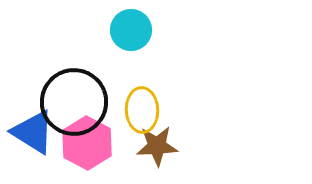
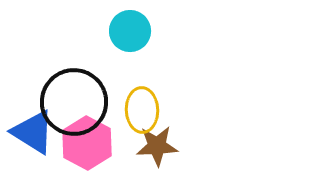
cyan circle: moved 1 px left, 1 px down
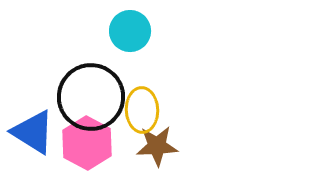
black circle: moved 17 px right, 5 px up
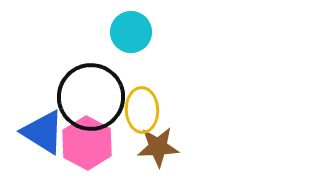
cyan circle: moved 1 px right, 1 px down
blue triangle: moved 10 px right
brown star: moved 1 px right, 1 px down
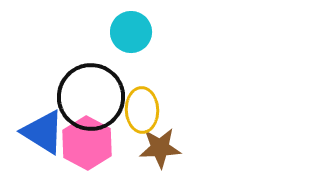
brown star: moved 2 px right, 1 px down
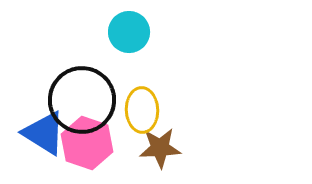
cyan circle: moved 2 px left
black circle: moved 9 px left, 3 px down
blue triangle: moved 1 px right, 1 px down
pink hexagon: rotated 9 degrees counterclockwise
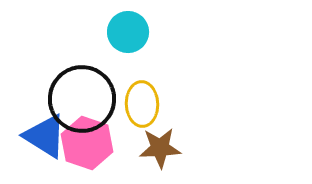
cyan circle: moved 1 px left
black circle: moved 1 px up
yellow ellipse: moved 6 px up
blue triangle: moved 1 px right, 3 px down
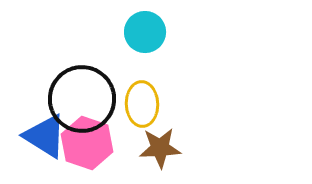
cyan circle: moved 17 px right
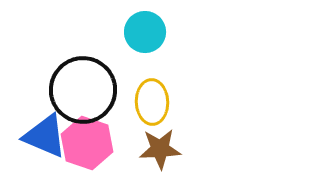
black circle: moved 1 px right, 9 px up
yellow ellipse: moved 10 px right, 2 px up
blue triangle: rotated 9 degrees counterclockwise
brown star: moved 1 px down
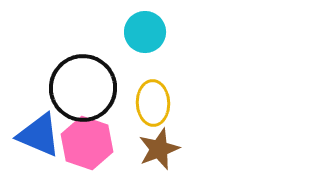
black circle: moved 2 px up
yellow ellipse: moved 1 px right, 1 px down
blue triangle: moved 6 px left, 1 px up
brown star: moved 1 px left; rotated 18 degrees counterclockwise
